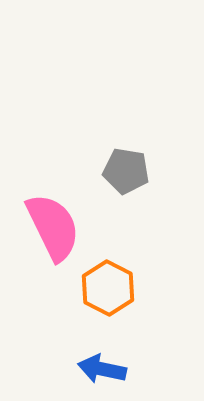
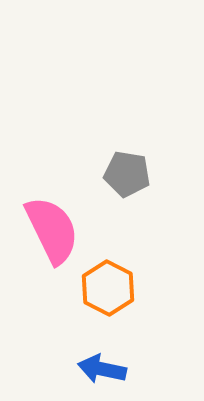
gray pentagon: moved 1 px right, 3 px down
pink semicircle: moved 1 px left, 3 px down
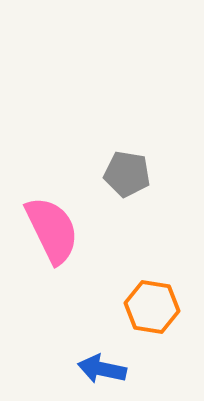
orange hexagon: moved 44 px right, 19 px down; rotated 18 degrees counterclockwise
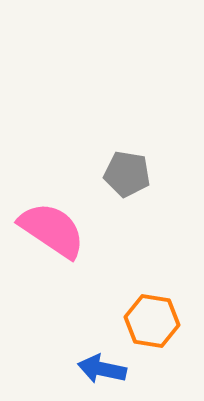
pink semicircle: rotated 30 degrees counterclockwise
orange hexagon: moved 14 px down
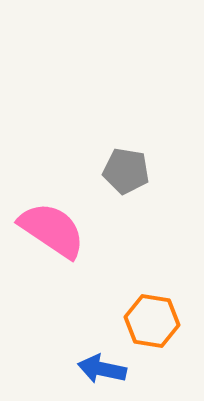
gray pentagon: moved 1 px left, 3 px up
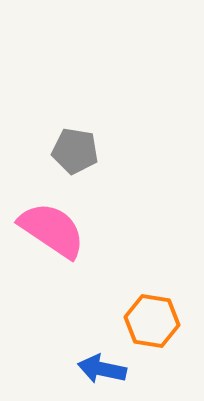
gray pentagon: moved 51 px left, 20 px up
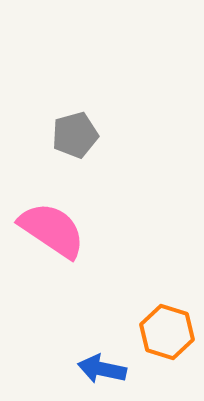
gray pentagon: moved 16 px up; rotated 24 degrees counterclockwise
orange hexagon: moved 15 px right, 11 px down; rotated 8 degrees clockwise
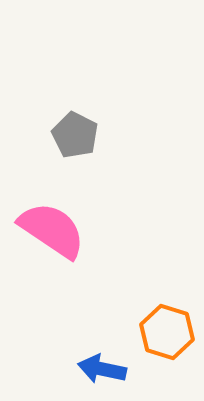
gray pentagon: rotated 30 degrees counterclockwise
